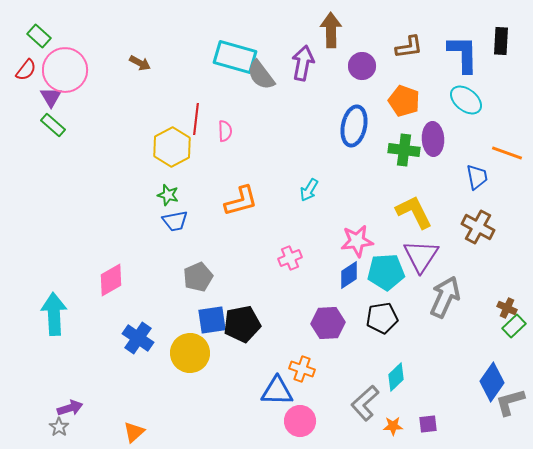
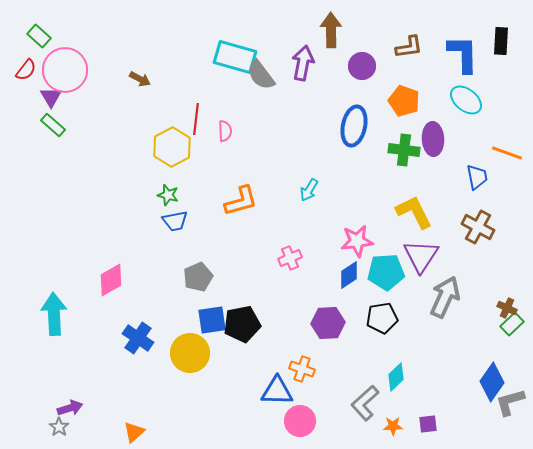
brown arrow at (140, 63): moved 16 px down
green rectangle at (514, 326): moved 2 px left, 2 px up
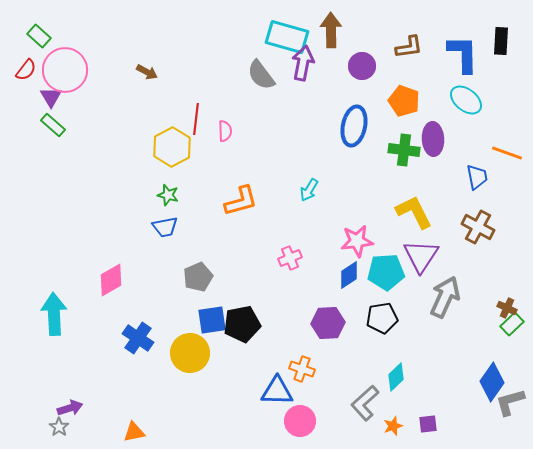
cyan rectangle at (235, 57): moved 52 px right, 20 px up
brown arrow at (140, 79): moved 7 px right, 7 px up
blue trapezoid at (175, 221): moved 10 px left, 6 px down
orange star at (393, 426): rotated 18 degrees counterclockwise
orange triangle at (134, 432): rotated 30 degrees clockwise
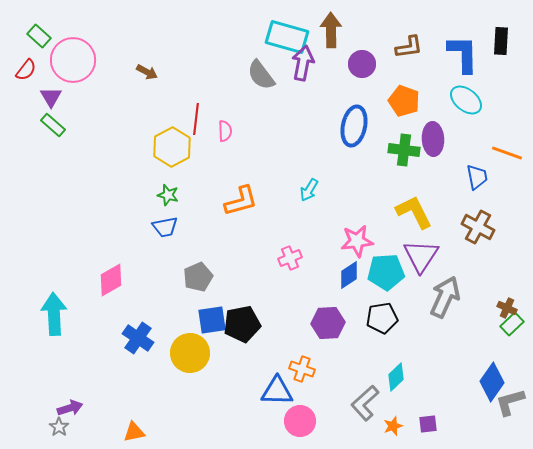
purple circle at (362, 66): moved 2 px up
pink circle at (65, 70): moved 8 px right, 10 px up
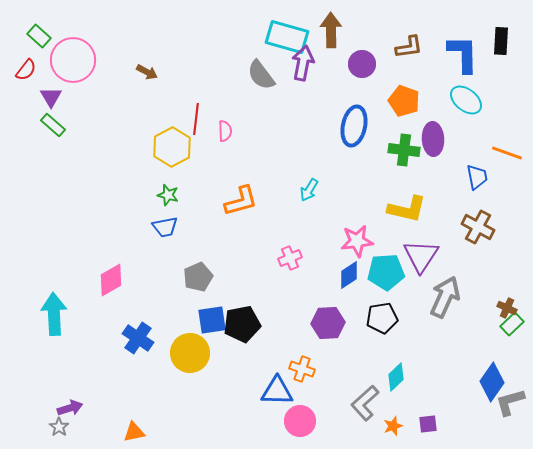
yellow L-shape at (414, 212): moved 7 px left, 3 px up; rotated 129 degrees clockwise
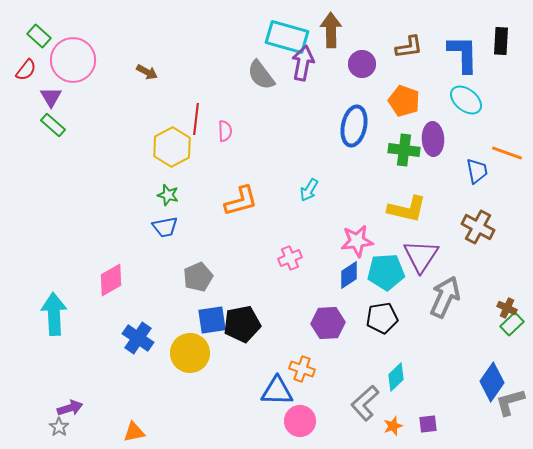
blue trapezoid at (477, 177): moved 6 px up
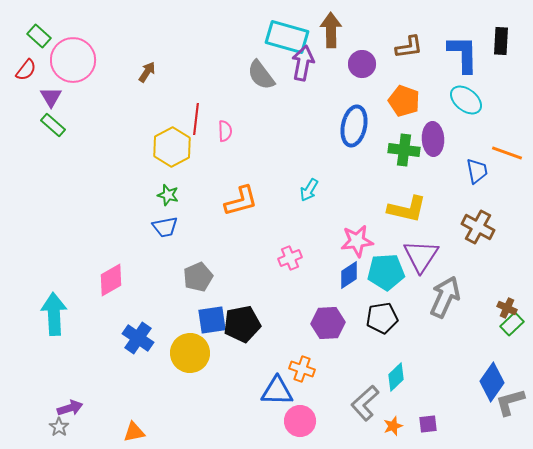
brown arrow at (147, 72): rotated 85 degrees counterclockwise
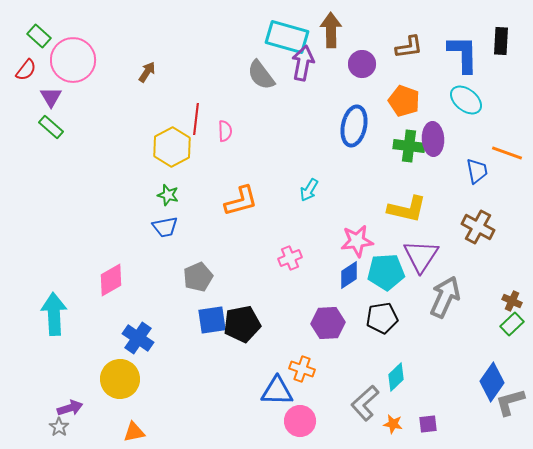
green rectangle at (53, 125): moved 2 px left, 2 px down
green cross at (404, 150): moved 5 px right, 4 px up
brown cross at (507, 308): moved 5 px right, 7 px up
yellow circle at (190, 353): moved 70 px left, 26 px down
orange star at (393, 426): moved 2 px up; rotated 30 degrees clockwise
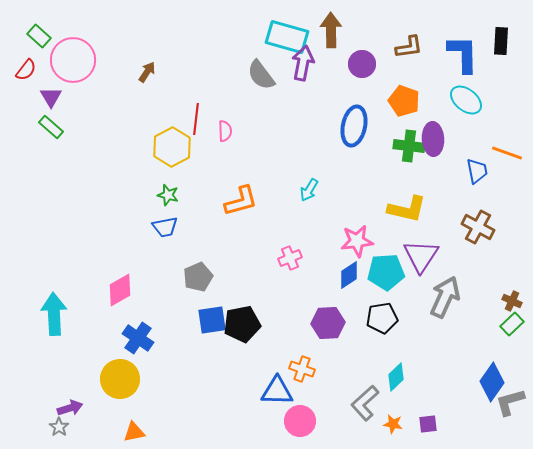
pink diamond at (111, 280): moved 9 px right, 10 px down
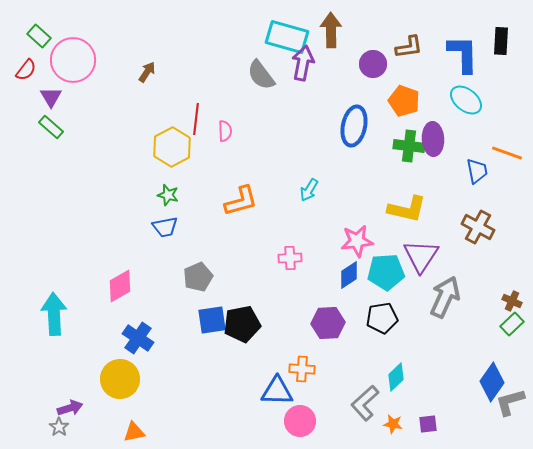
purple circle at (362, 64): moved 11 px right
pink cross at (290, 258): rotated 20 degrees clockwise
pink diamond at (120, 290): moved 4 px up
orange cross at (302, 369): rotated 15 degrees counterclockwise
